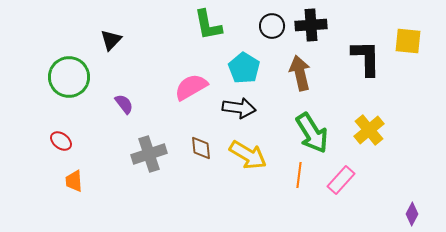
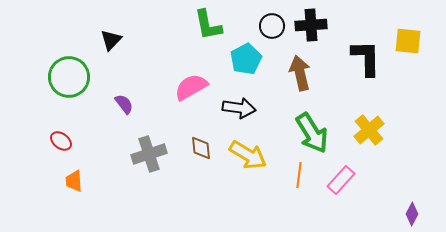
cyan pentagon: moved 2 px right, 9 px up; rotated 12 degrees clockwise
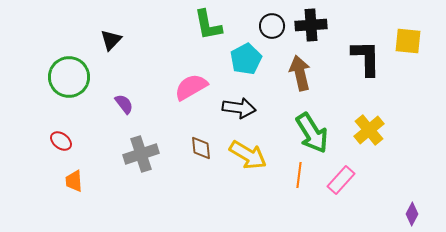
gray cross: moved 8 px left
